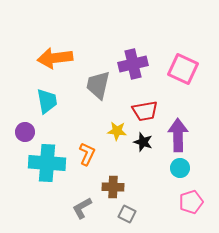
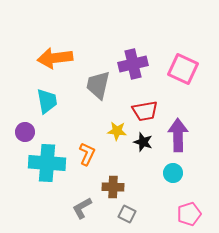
cyan circle: moved 7 px left, 5 px down
pink pentagon: moved 2 px left, 12 px down
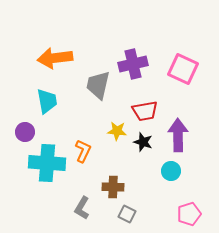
orange L-shape: moved 4 px left, 3 px up
cyan circle: moved 2 px left, 2 px up
gray L-shape: rotated 30 degrees counterclockwise
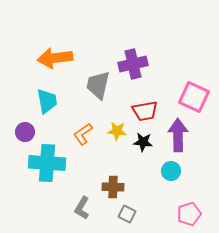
pink square: moved 11 px right, 28 px down
black star: rotated 12 degrees counterclockwise
orange L-shape: moved 17 px up; rotated 150 degrees counterclockwise
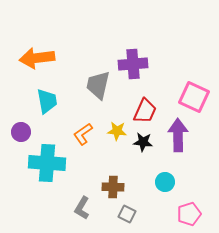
orange arrow: moved 18 px left
purple cross: rotated 8 degrees clockwise
red trapezoid: rotated 56 degrees counterclockwise
purple circle: moved 4 px left
cyan circle: moved 6 px left, 11 px down
